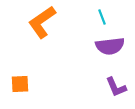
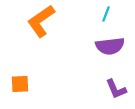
cyan line: moved 4 px right, 3 px up; rotated 42 degrees clockwise
orange L-shape: moved 1 px left, 1 px up
purple L-shape: moved 2 px down
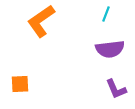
purple semicircle: moved 3 px down
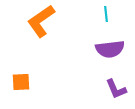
cyan line: rotated 28 degrees counterclockwise
orange square: moved 1 px right, 2 px up
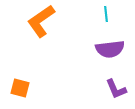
orange square: moved 1 px left, 6 px down; rotated 18 degrees clockwise
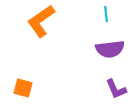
orange square: moved 3 px right
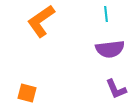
orange square: moved 4 px right, 5 px down
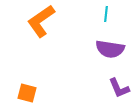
cyan line: rotated 14 degrees clockwise
purple semicircle: rotated 16 degrees clockwise
purple L-shape: moved 3 px right, 1 px up
